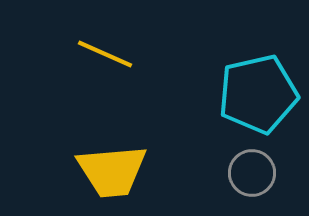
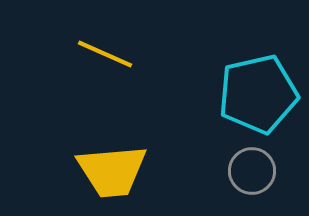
gray circle: moved 2 px up
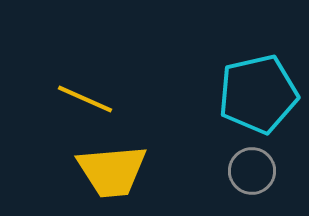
yellow line: moved 20 px left, 45 px down
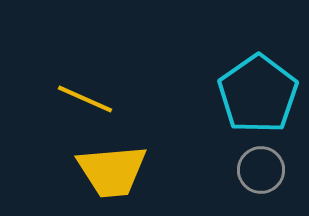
cyan pentagon: rotated 22 degrees counterclockwise
gray circle: moved 9 px right, 1 px up
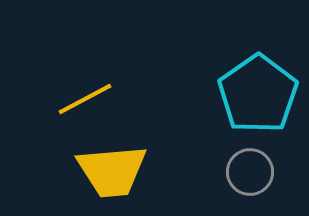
yellow line: rotated 52 degrees counterclockwise
gray circle: moved 11 px left, 2 px down
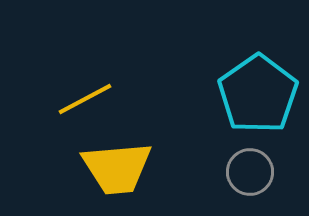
yellow trapezoid: moved 5 px right, 3 px up
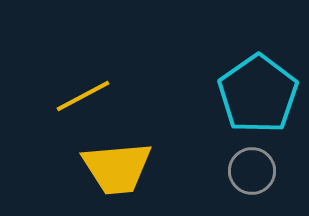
yellow line: moved 2 px left, 3 px up
gray circle: moved 2 px right, 1 px up
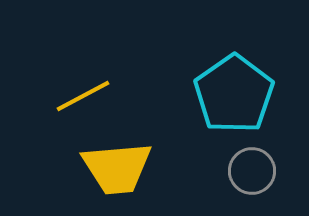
cyan pentagon: moved 24 px left
